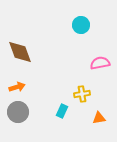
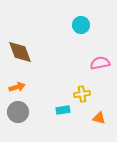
cyan rectangle: moved 1 px right, 1 px up; rotated 56 degrees clockwise
orange triangle: rotated 24 degrees clockwise
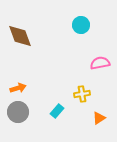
brown diamond: moved 16 px up
orange arrow: moved 1 px right, 1 px down
cyan rectangle: moved 6 px left, 1 px down; rotated 40 degrees counterclockwise
orange triangle: rotated 48 degrees counterclockwise
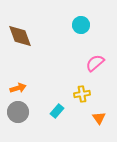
pink semicircle: moved 5 px left; rotated 30 degrees counterclockwise
orange triangle: rotated 32 degrees counterclockwise
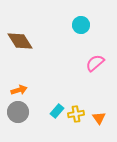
brown diamond: moved 5 px down; rotated 12 degrees counterclockwise
orange arrow: moved 1 px right, 2 px down
yellow cross: moved 6 px left, 20 px down
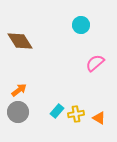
orange arrow: rotated 21 degrees counterclockwise
orange triangle: rotated 24 degrees counterclockwise
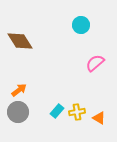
yellow cross: moved 1 px right, 2 px up
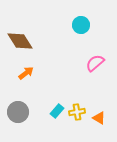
orange arrow: moved 7 px right, 17 px up
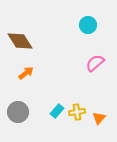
cyan circle: moved 7 px right
orange triangle: rotated 40 degrees clockwise
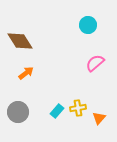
yellow cross: moved 1 px right, 4 px up
